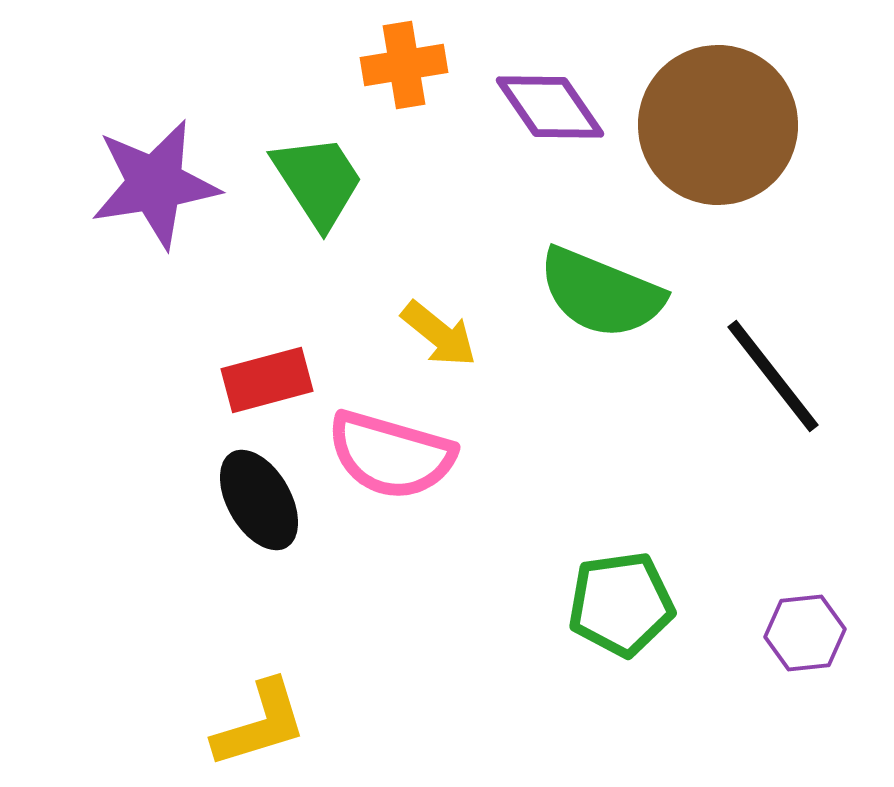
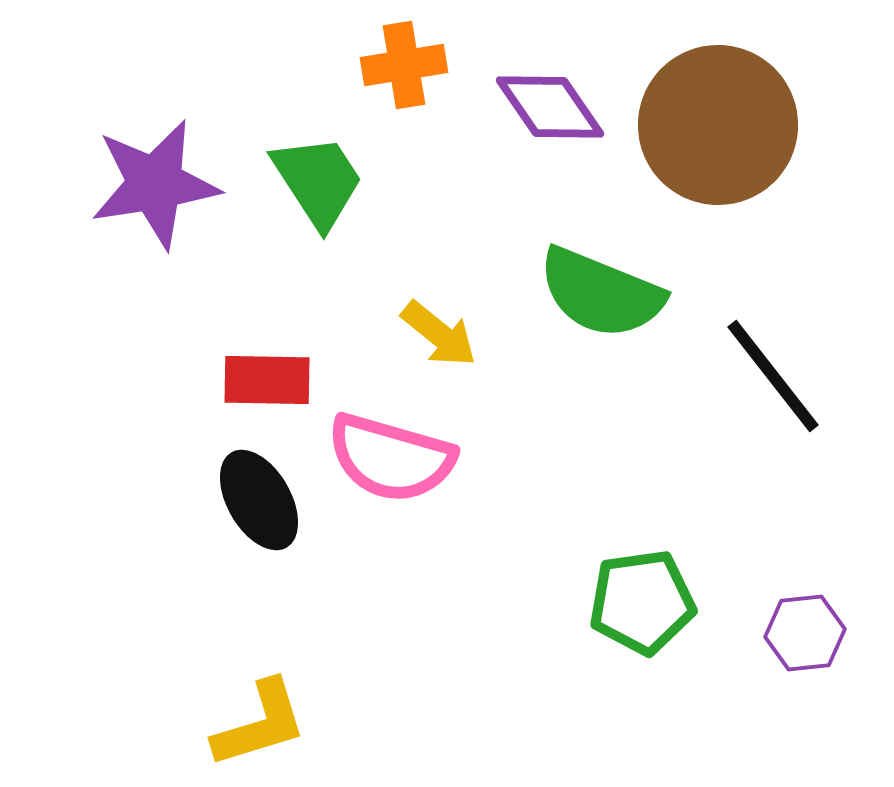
red rectangle: rotated 16 degrees clockwise
pink semicircle: moved 3 px down
green pentagon: moved 21 px right, 2 px up
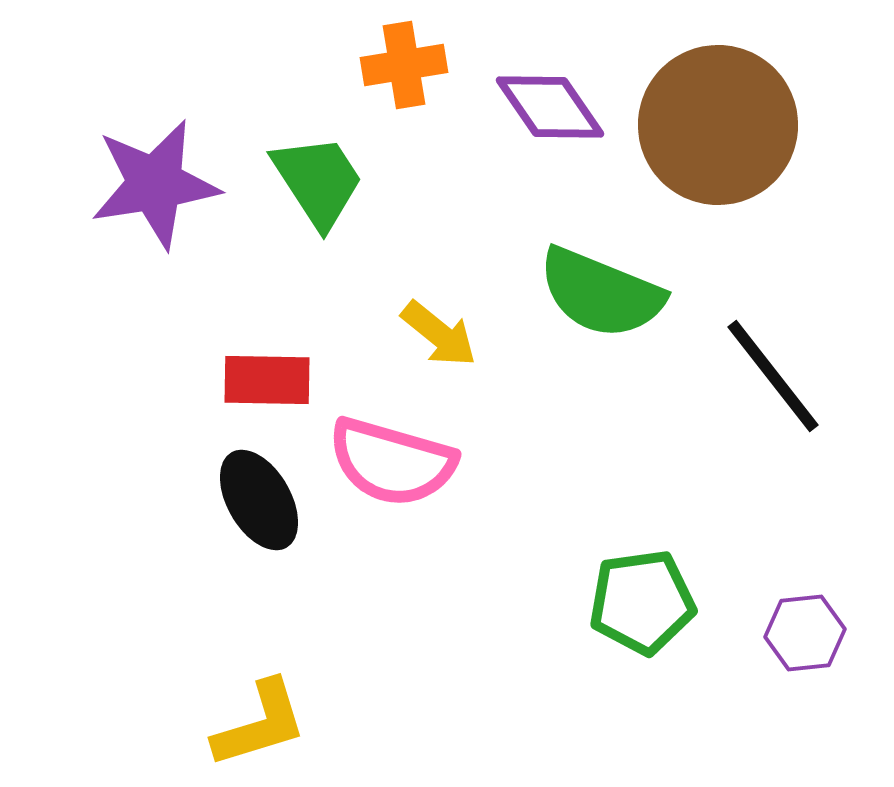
pink semicircle: moved 1 px right, 4 px down
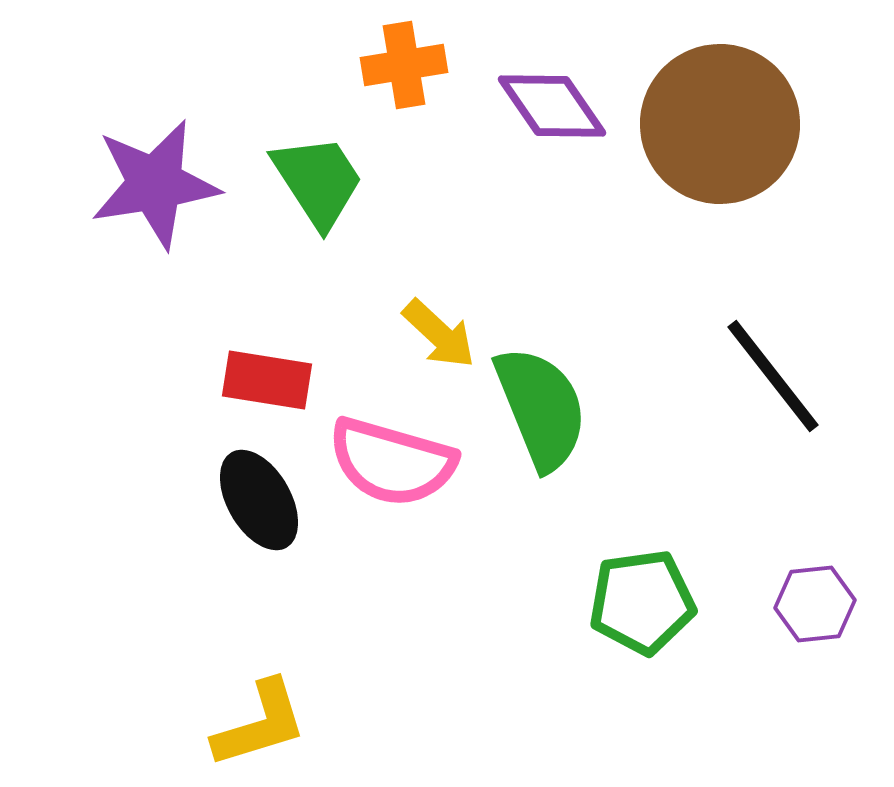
purple diamond: moved 2 px right, 1 px up
brown circle: moved 2 px right, 1 px up
green semicircle: moved 60 px left, 115 px down; rotated 134 degrees counterclockwise
yellow arrow: rotated 4 degrees clockwise
red rectangle: rotated 8 degrees clockwise
purple hexagon: moved 10 px right, 29 px up
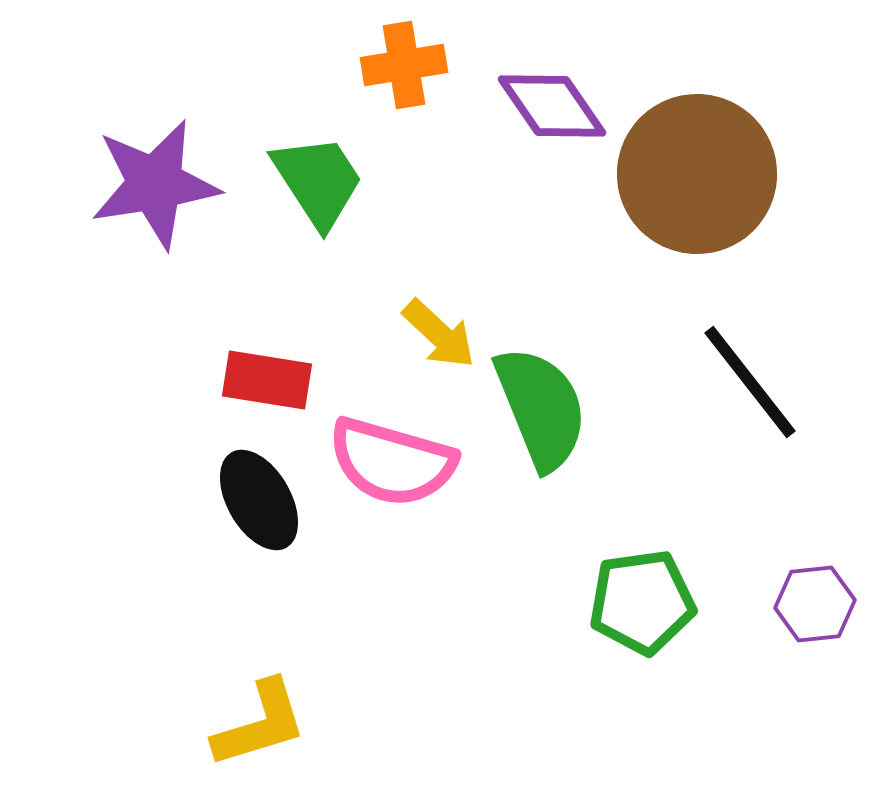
brown circle: moved 23 px left, 50 px down
black line: moved 23 px left, 6 px down
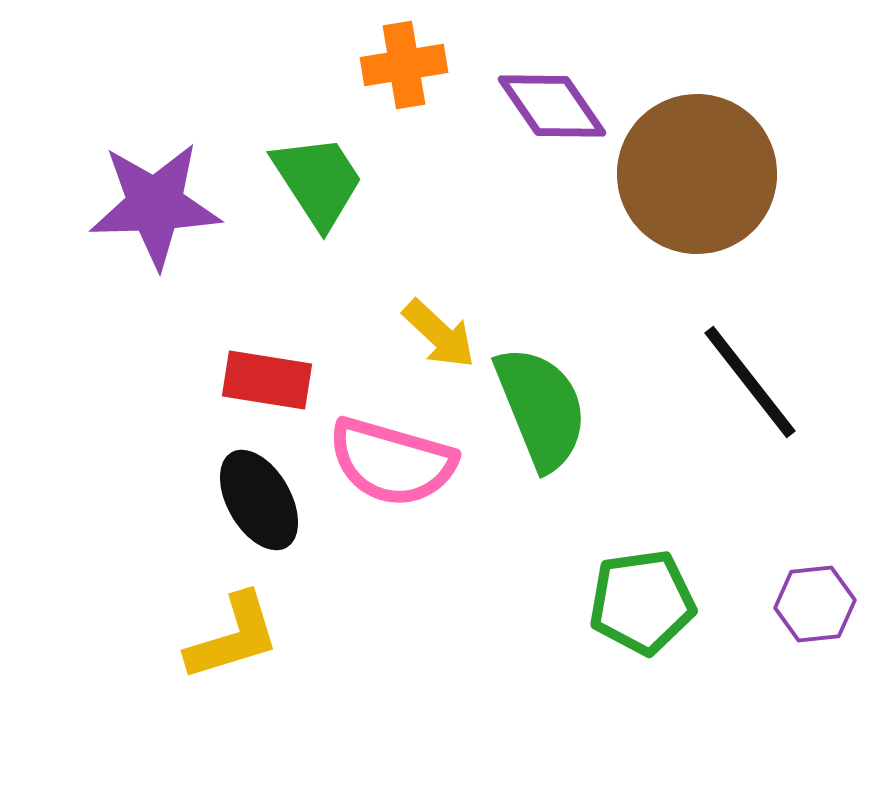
purple star: moved 21 px down; rotated 7 degrees clockwise
yellow L-shape: moved 27 px left, 87 px up
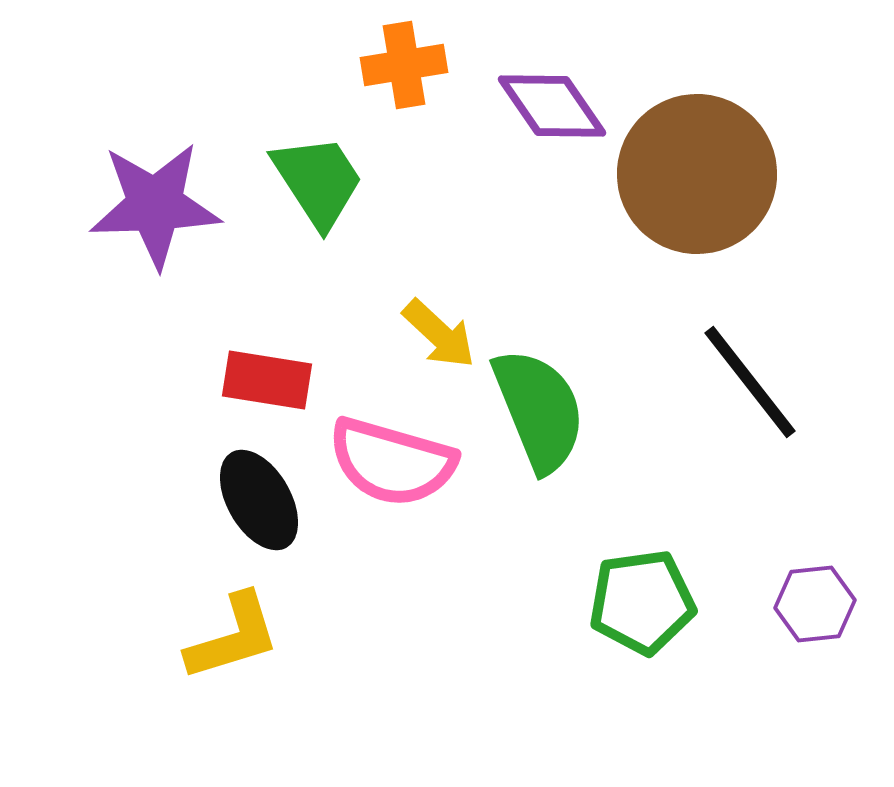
green semicircle: moved 2 px left, 2 px down
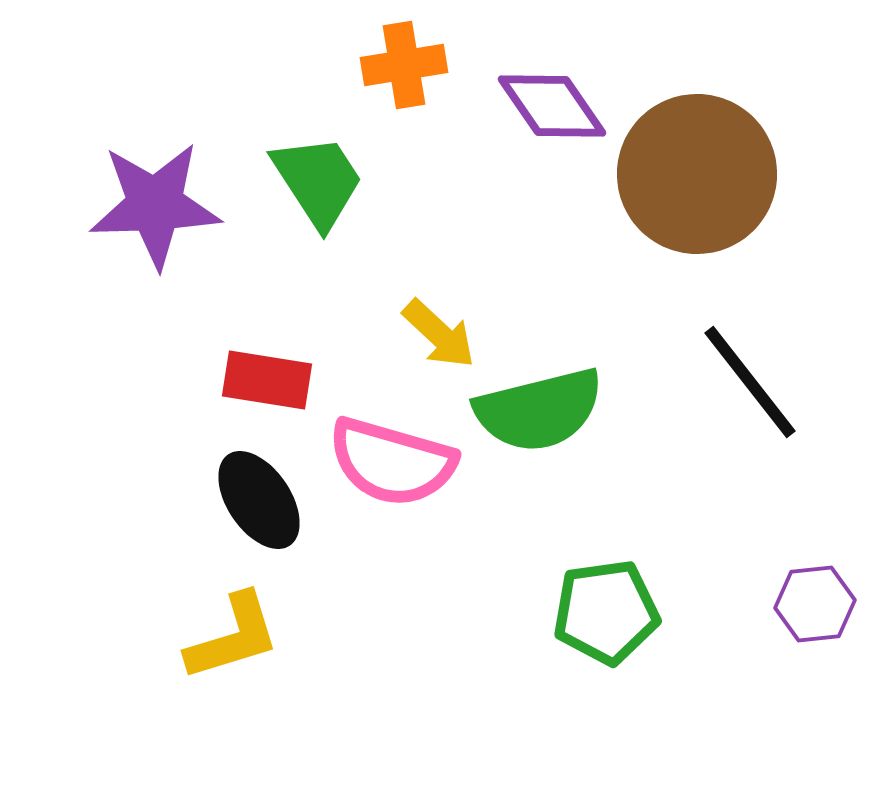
green semicircle: rotated 98 degrees clockwise
black ellipse: rotated 4 degrees counterclockwise
green pentagon: moved 36 px left, 10 px down
